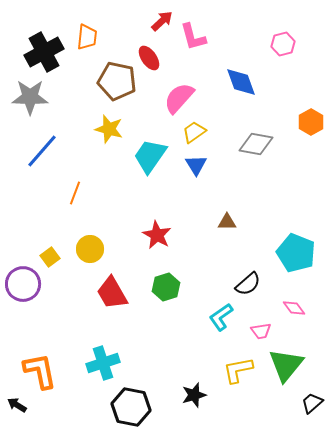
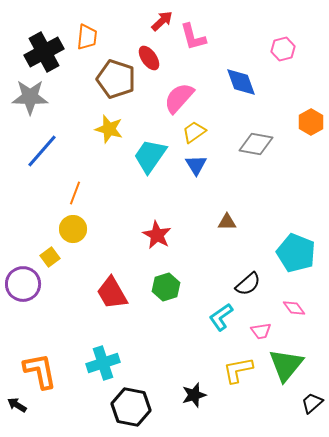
pink hexagon: moved 5 px down
brown pentagon: moved 1 px left, 2 px up; rotated 6 degrees clockwise
yellow circle: moved 17 px left, 20 px up
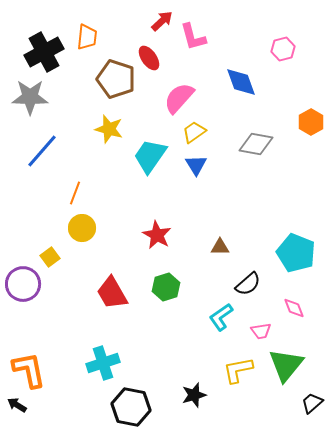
brown triangle: moved 7 px left, 25 px down
yellow circle: moved 9 px right, 1 px up
pink diamond: rotated 15 degrees clockwise
orange L-shape: moved 11 px left, 1 px up
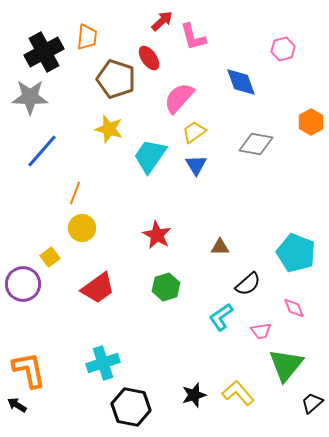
red trapezoid: moved 14 px left, 5 px up; rotated 96 degrees counterclockwise
yellow L-shape: moved 23 px down; rotated 60 degrees clockwise
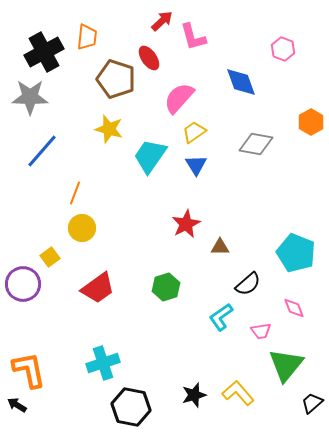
pink hexagon: rotated 25 degrees counterclockwise
red star: moved 29 px right, 11 px up; rotated 16 degrees clockwise
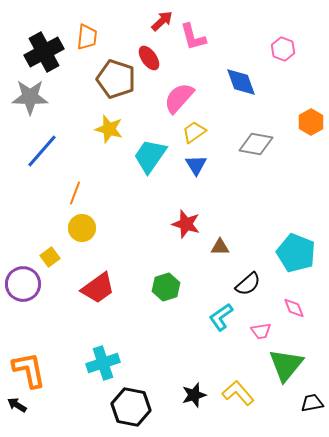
red star: rotated 28 degrees counterclockwise
black trapezoid: rotated 30 degrees clockwise
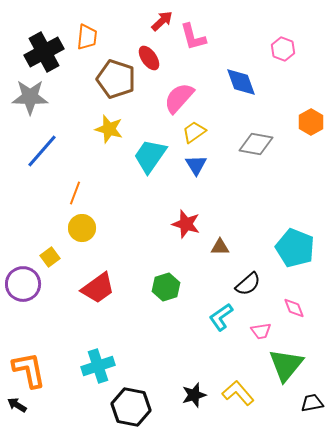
cyan pentagon: moved 1 px left, 5 px up
cyan cross: moved 5 px left, 3 px down
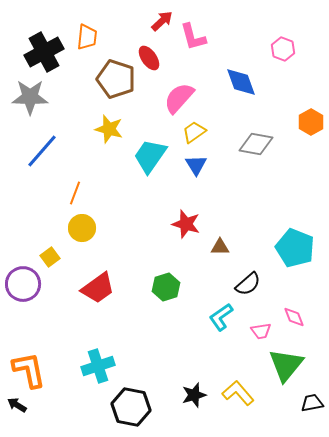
pink diamond: moved 9 px down
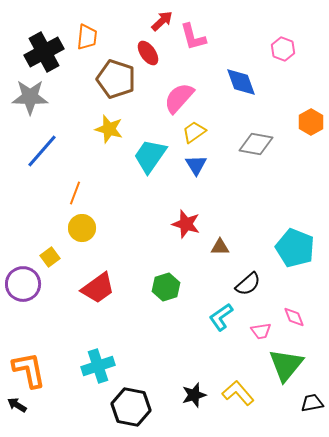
red ellipse: moved 1 px left, 5 px up
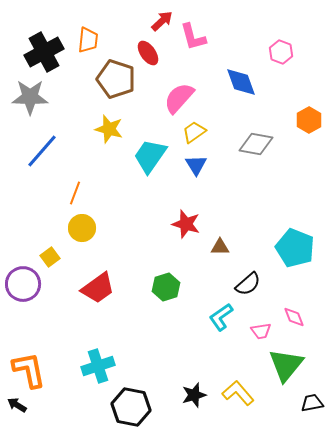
orange trapezoid: moved 1 px right, 3 px down
pink hexagon: moved 2 px left, 3 px down
orange hexagon: moved 2 px left, 2 px up
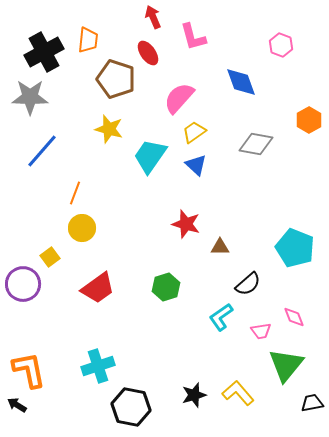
red arrow: moved 9 px left, 4 px up; rotated 70 degrees counterclockwise
pink hexagon: moved 7 px up
blue triangle: rotated 15 degrees counterclockwise
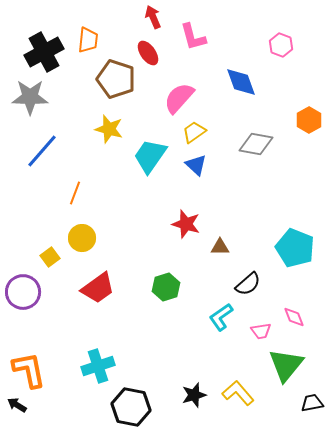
yellow circle: moved 10 px down
purple circle: moved 8 px down
